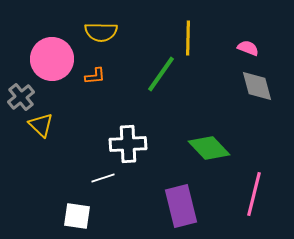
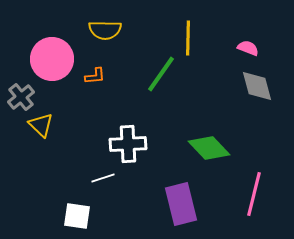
yellow semicircle: moved 4 px right, 2 px up
purple rectangle: moved 2 px up
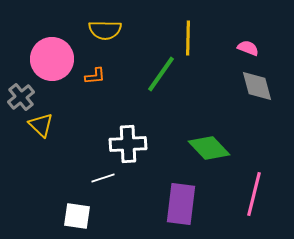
purple rectangle: rotated 21 degrees clockwise
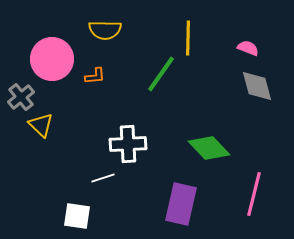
purple rectangle: rotated 6 degrees clockwise
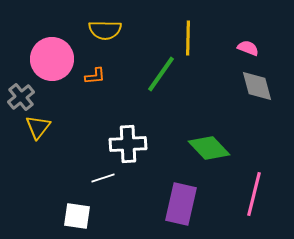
yellow triangle: moved 3 px left, 2 px down; rotated 24 degrees clockwise
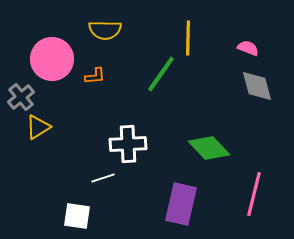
yellow triangle: rotated 20 degrees clockwise
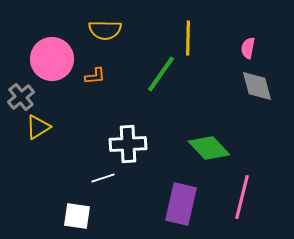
pink semicircle: rotated 100 degrees counterclockwise
pink line: moved 12 px left, 3 px down
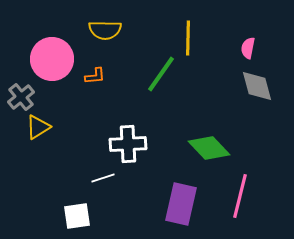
pink line: moved 2 px left, 1 px up
white square: rotated 16 degrees counterclockwise
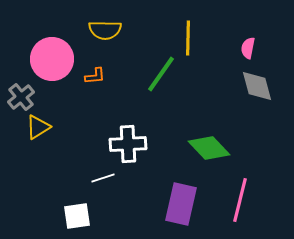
pink line: moved 4 px down
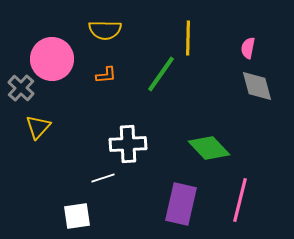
orange L-shape: moved 11 px right, 1 px up
gray cross: moved 9 px up; rotated 8 degrees counterclockwise
yellow triangle: rotated 16 degrees counterclockwise
